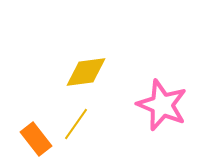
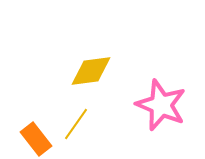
yellow diamond: moved 5 px right, 1 px up
pink star: moved 1 px left
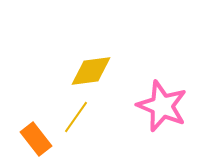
pink star: moved 1 px right, 1 px down
yellow line: moved 7 px up
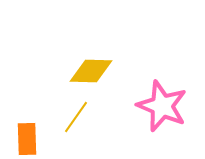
yellow diamond: rotated 9 degrees clockwise
orange rectangle: moved 9 px left; rotated 36 degrees clockwise
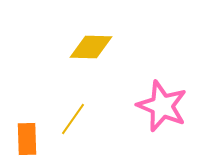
yellow diamond: moved 24 px up
yellow line: moved 3 px left, 2 px down
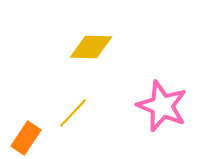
yellow line: moved 6 px up; rotated 8 degrees clockwise
orange rectangle: moved 1 px left, 1 px up; rotated 36 degrees clockwise
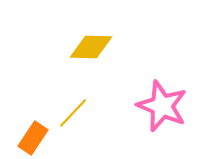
orange rectangle: moved 7 px right
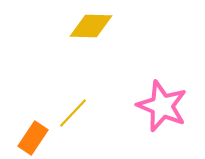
yellow diamond: moved 21 px up
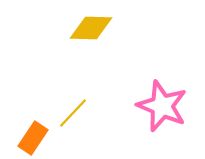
yellow diamond: moved 2 px down
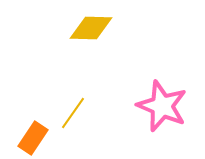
yellow line: rotated 8 degrees counterclockwise
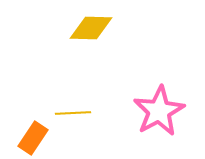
pink star: moved 3 px left, 5 px down; rotated 21 degrees clockwise
yellow line: rotated 52 degrees clockwise
